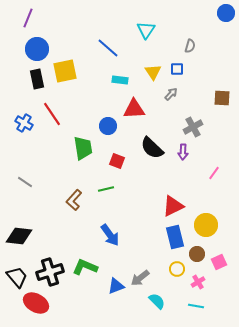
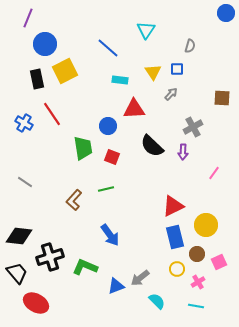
blue circle at (37, 49): moved 8 px right, 5 px up
yellow square at (65, 71): rotated 15 degrees counterclockwise
black semicircle at (152, 148): moved 2 px up
red square at (117, 161): moved 5 px left, 4 px up
black cross at (50, 272): moved 15 px up
black trapezoid at (17, 277): moved 4 px up
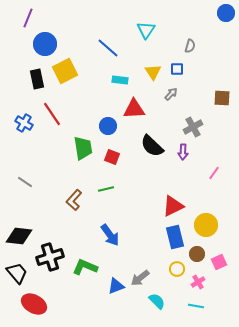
red ellipse at (36, 303): moved 2 px left, 1 px down
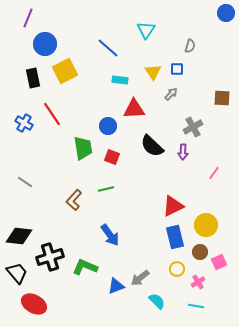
black rectangle at (37, 79): moved 4 px left, 1 px up
brown circle at (197, 254): moved 3 px right, 2 px up
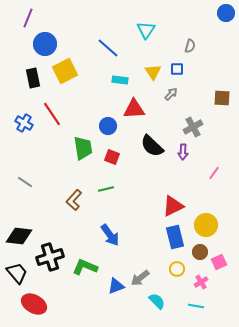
pink cross at (198, 282): moved 3 px right
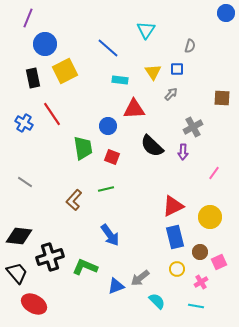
yellow circle at (206, 225): moved 4 px right, 8 px up
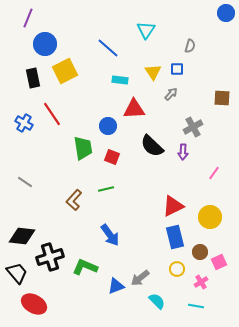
black diamond at (19, 236): moved 3 px right
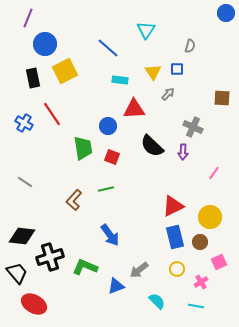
gray arrow at (171, 94): moved 3 px left
gray cross at (193, 127): rotated 36 degrees counterclockwise
brown circle at (200, 252): moved 10 px up
gray arrow at (140, 278): moved 1 px left, 8 px up
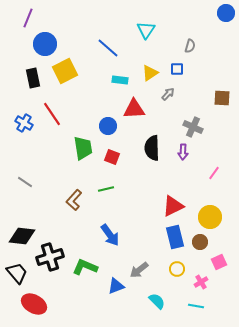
yellow triangle at (153, 72): moved 3 px left, 1 px down; rotated 30 degrees clockwise
black semicircle at (152, 146): moved 2 px down; rotated 45 degrees clockwise
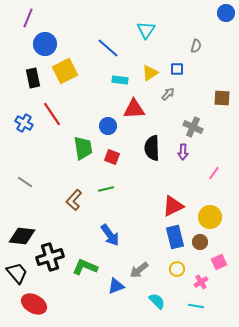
gray semicircle at (190, 46): moved 6 px right
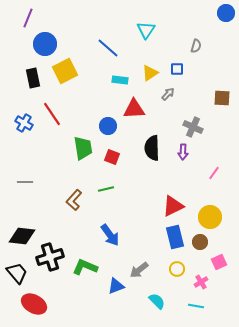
gray line at (25, 182): rotated 35 degrees counterclockwise
